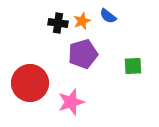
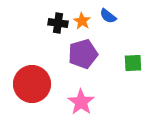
orange star: rotated 18 degrees counterclockwise
green square: moved 3 px up
red circle: moved 2 px right, 1 px down
pink star: moved 10 px right; rotated 20 degrees counterclockwise
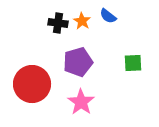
purple pentagon: moved 5 px left, 8 px down
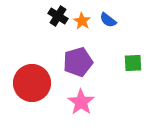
blue semicircle: moved 4 px down
black cross: moved 7 px up; rotated 24 degrees clockwise
red circle: moved 1 px up
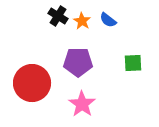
purple pentagon: rotated 16 degrees clockwise
pink star: moved 1 px right, 2 px down
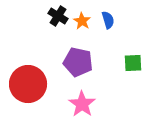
blue semicircle: rotated 144 degrees counterclockwise
purple pentagon: rotated 12 degrees clockwise
red circle: moved 4 px left, 1 px down
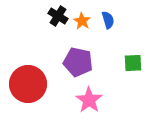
pink star: moved 7 px right, 4 px up
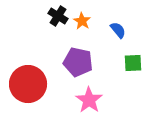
blue semicircle: moved 10 px right, 10 px down; rotated 24 degrees counterclockwise
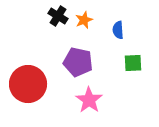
orange star: moved 2 px right, 1 px up; rotated 18 degrees clockwise
blue semicircle: rotated 144 degrees counterclockwise
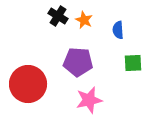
orange star: rotated 24 degrees counterclockwise
purple pentagon: rotated 8 degrees counterclockwise
pink star: rotated 24 degrees clockwise
